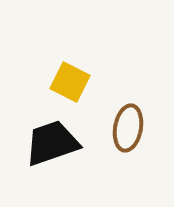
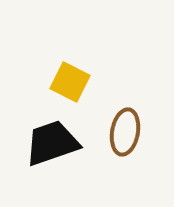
brown ellipse: moved 3 px left, 4 px down
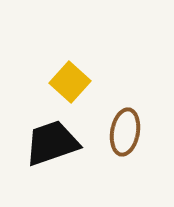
yellow square: rotated 15 degrees clockwise
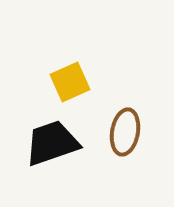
yellow square: rotated 24 degrees clockwise
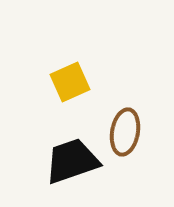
black trapezoid: moved 20 px right, 18 px down
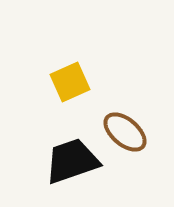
brown ellipse: rotated 60 degrees counterclockwise
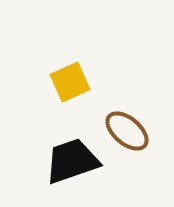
brown ellipse: moved 2 px right, 1 px up
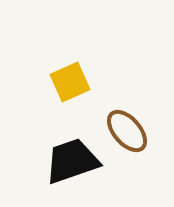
brown ellipse: rotated 9 degrees clockwise
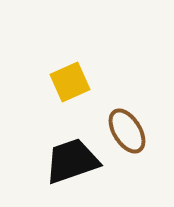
brown ellipse: rotated 9 degrees clockwise
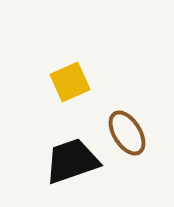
brown ellipse: moved 2 px down
